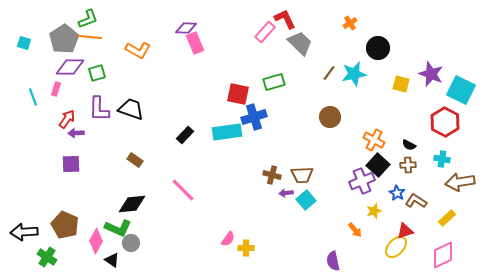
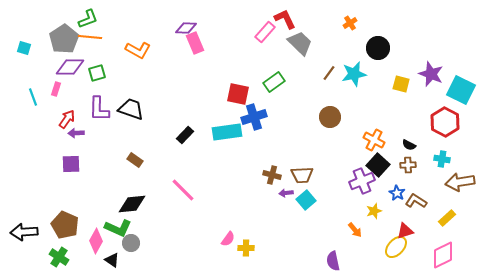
cyan square at (24, 43): moved 5 px down
green rectangle at (274, 82): rotated 20 degrees counterclockwise
green cross at (47, 257): moved 12 px right
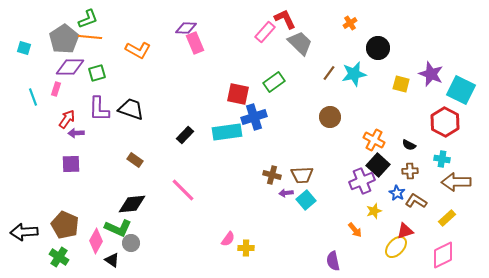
brown cross at (408, 165): moved 2 px right, 6 px down
brown arrow at (460, 182): moved 4 px left; rotated 8 degrees clockwise
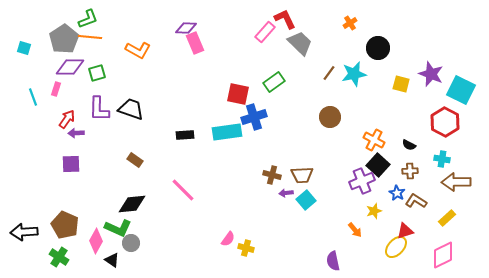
black rectangle at (185, 135): rotated 42 degrees clockwise
yellow cross at (246, 248): rotated 14 degrees clockwise
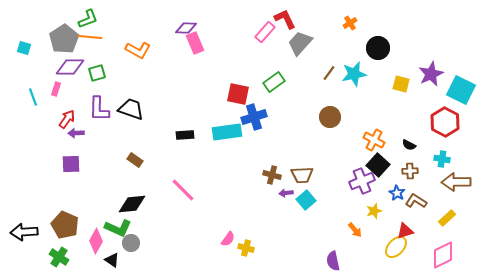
gray trapezoid at (300, 43): rotated 92 degrees counterclockwise
purple star at (431, 74): rotated 25 degrees clockwise
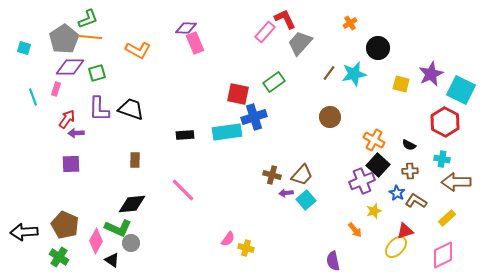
brown rectangle at (135, 160): rotated 56 degrees clockwise
brown trapezoid at (302, 175): rotated 45 degrees counterclockwise
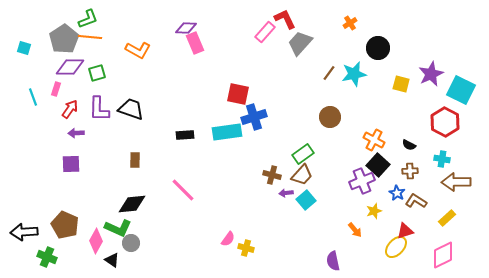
green rectangle at (274, 82): moved 29 px right, 72 px down
red arrow at (67, 119): moved 3 px right, 10 px up
green cross at (59, 257): moved 12 px left; rotated 12 degrees counterclockwise
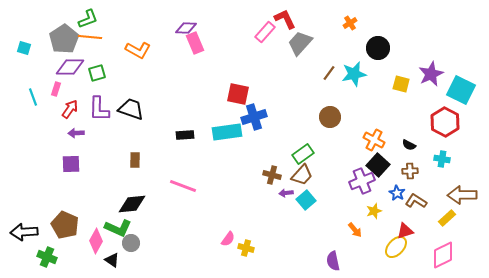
brown arrow at (456, 182): moved 6 px right, 13 px down
pink line at (183, 190): moved 4 px up; rotated 24 degrees counterclockwise
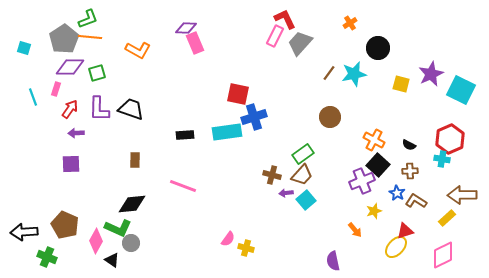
pink rectangle at (265, 32): moved 10 px right, 4 px down; rotated 15 degrees counterclockwise
red hexagon at (445, 122): moved 5 px right, 17 px down; rotated 8 degrees clockwise
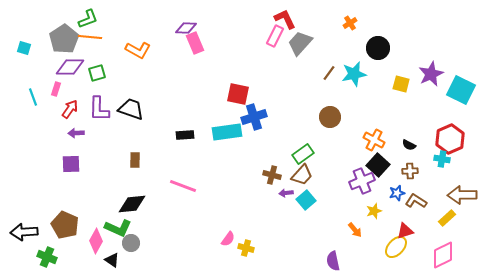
blue star at (397, 193): rotated 28 degrees clockwise
